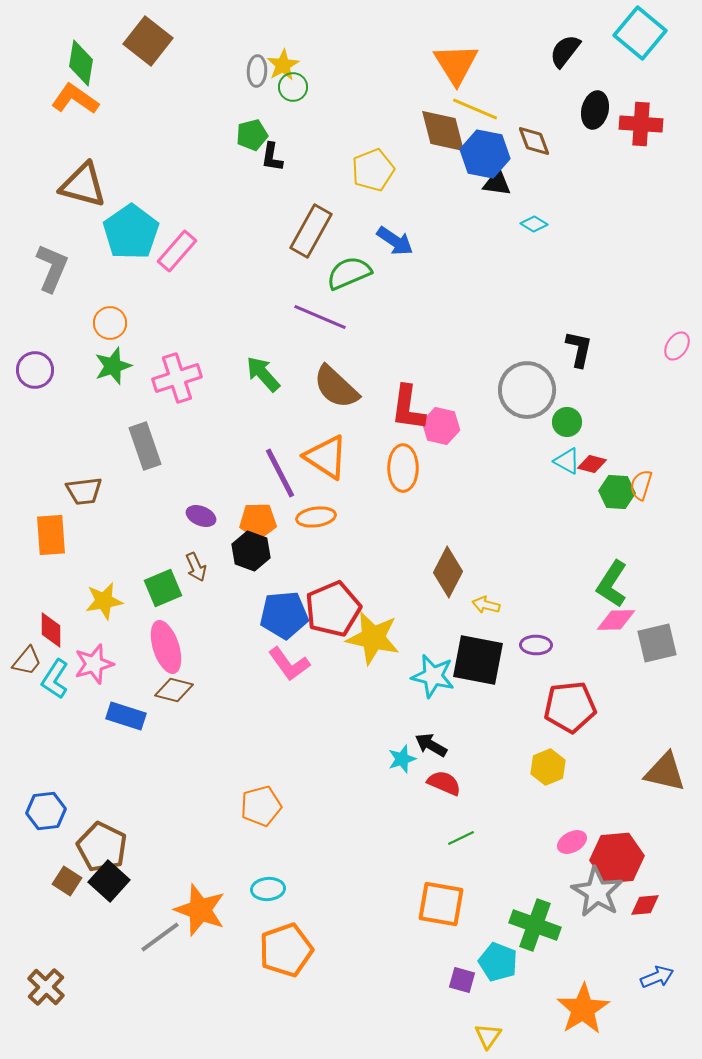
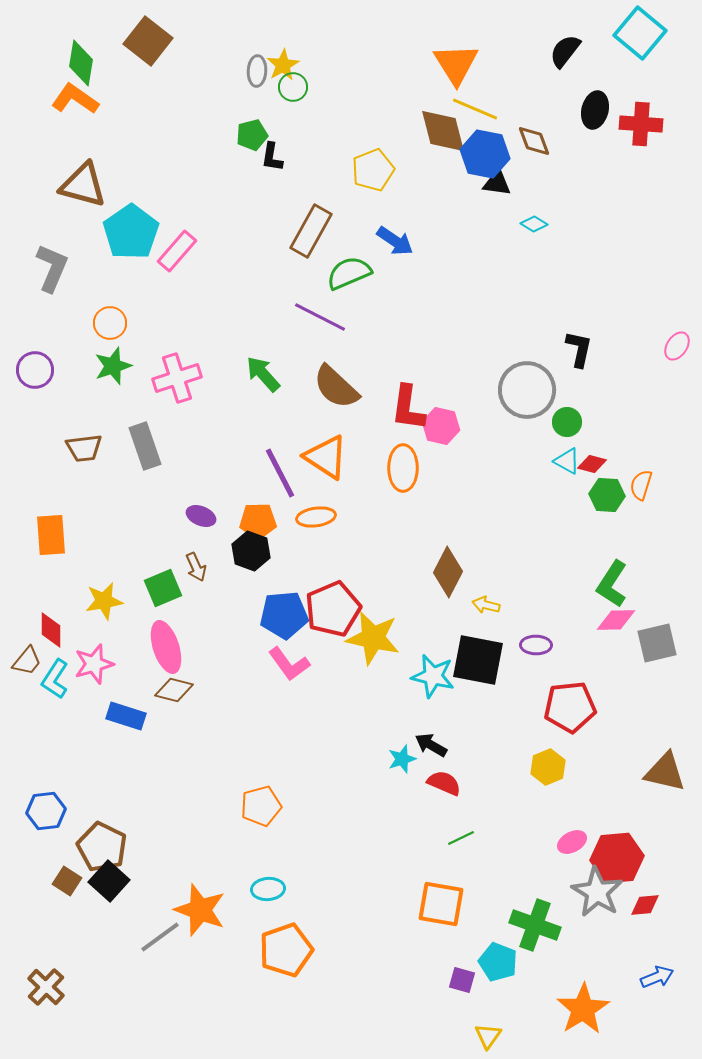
purple line at (320, 317): rotated 4 degrees clockwise
brown trapezoid at (84, 491): moved 43 px up
green hexagon at (617, 492): moved 10 px left, 3 px down
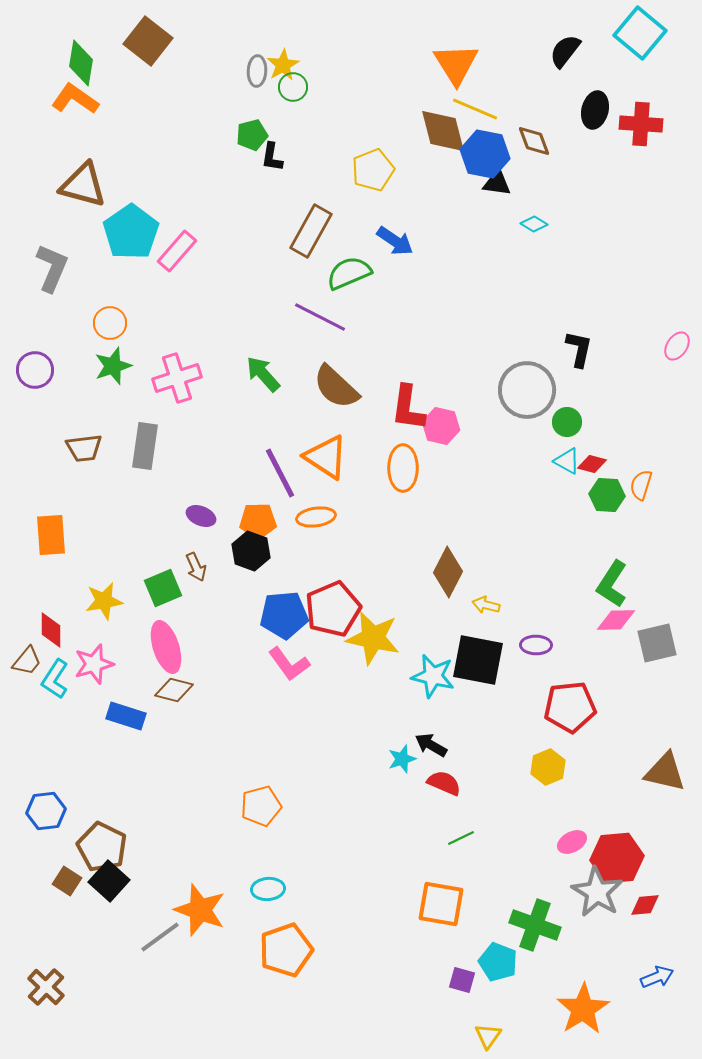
gray rectangle at (145, 446): rotated 27 degrees clockwise
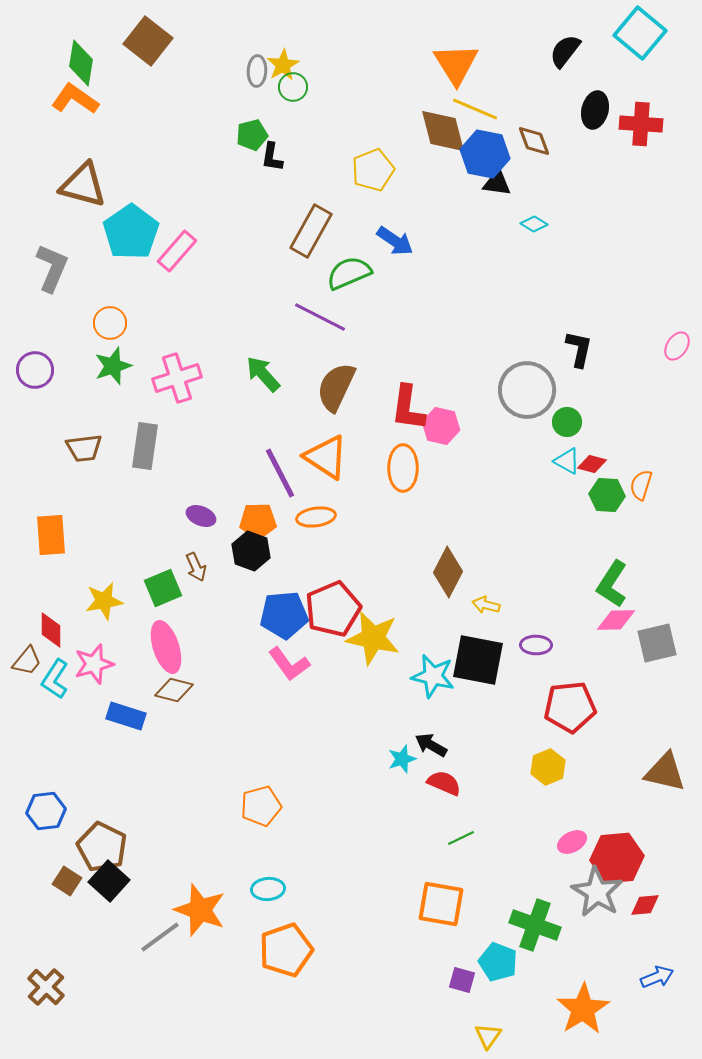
brown semicircle at (336, 387): rotated 72 degrees clockwise
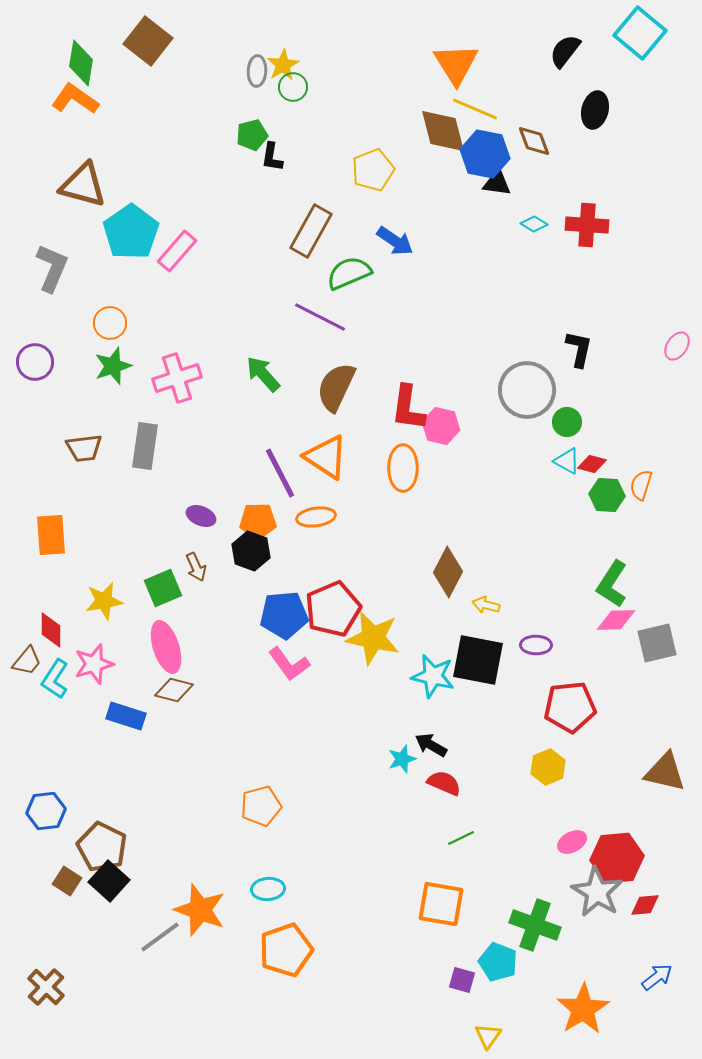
red cross at (641, 124): moved 54 px left, 101 px down
purple circle at (35, 370): moved 8 px up
blue arrow at (657, 977): rotated 16 degrees counterclockwise
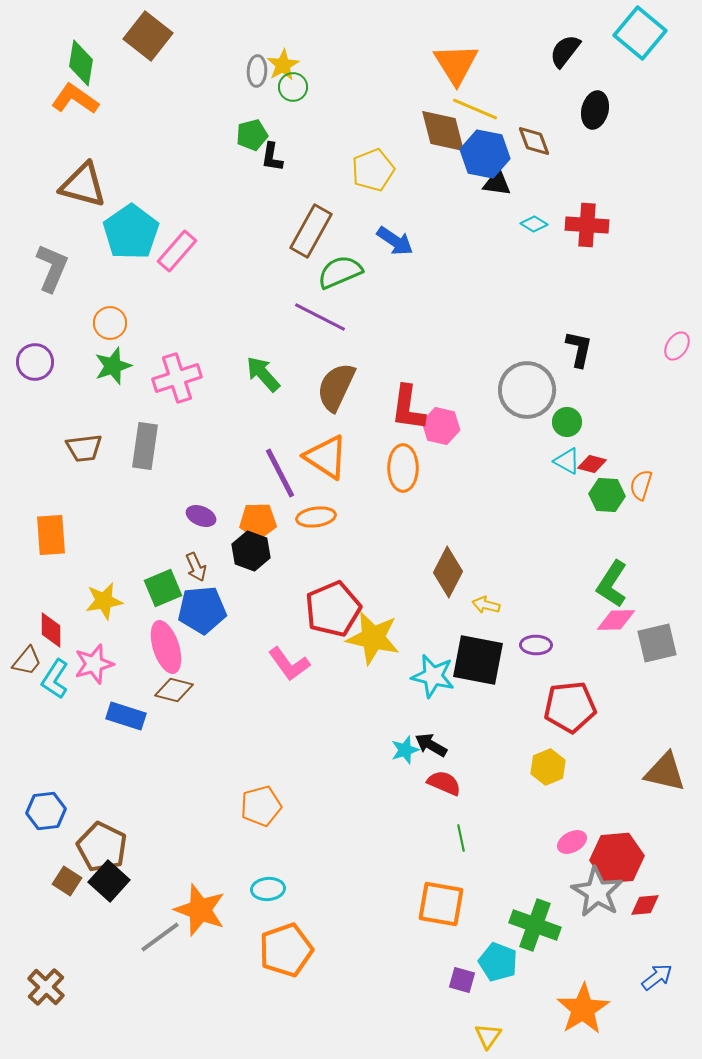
brown square at (148, 41): moved 5 px up
green semicircle at (349, 273): moved 9 px left, 1 px up
blue pentagon at (284, 615): moved 82 px left, 5 px up
cyan star at (402, 759): moved 3 px right, 9 px up
green line at (461, 838): rotated 76 degrees counterclockwise
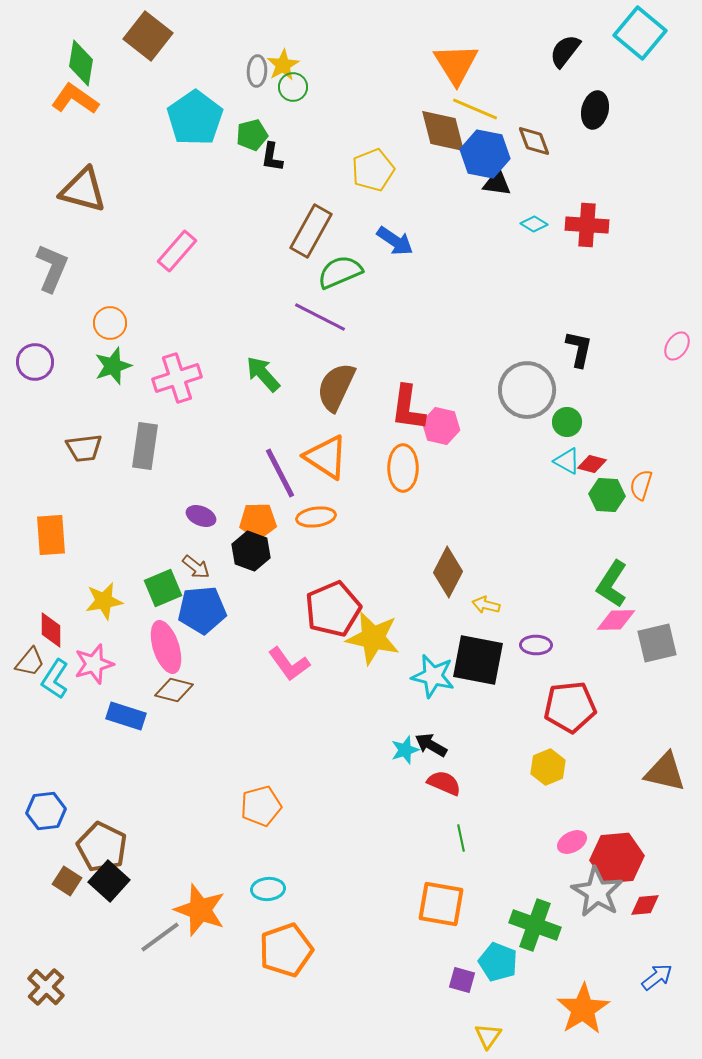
brown triangle at (83, 185): moved 5 px down
cyan pentagon at (131, 232): moved 64 px right, 114 px up
brown arrow at (196, 567): rotated 28 degrees counterclockwise
brown trapezoid at (27, 661): moved 3 px right, 1 px down
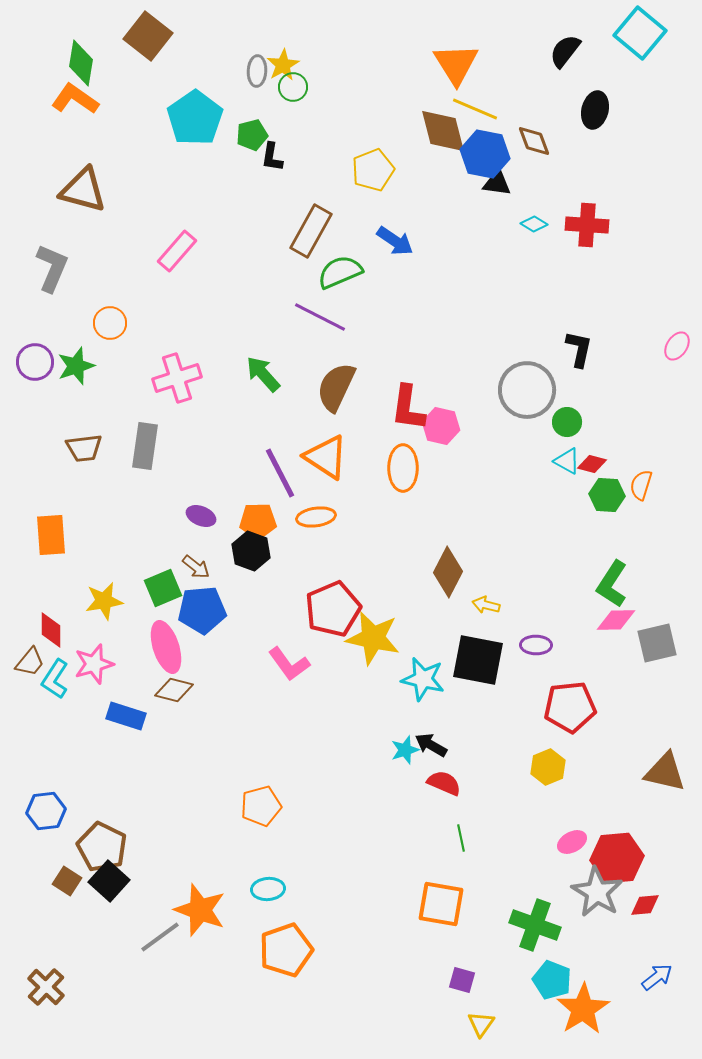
green star at (113, 366): moved 37 px left
cyan star at (433, 676): moved 10 px left, 3 px down
cyan pentagon at (498, 962): moved 54 px right, 18 px down
yellow triangle at (488, 1036): moved 7 px left, 12 px up
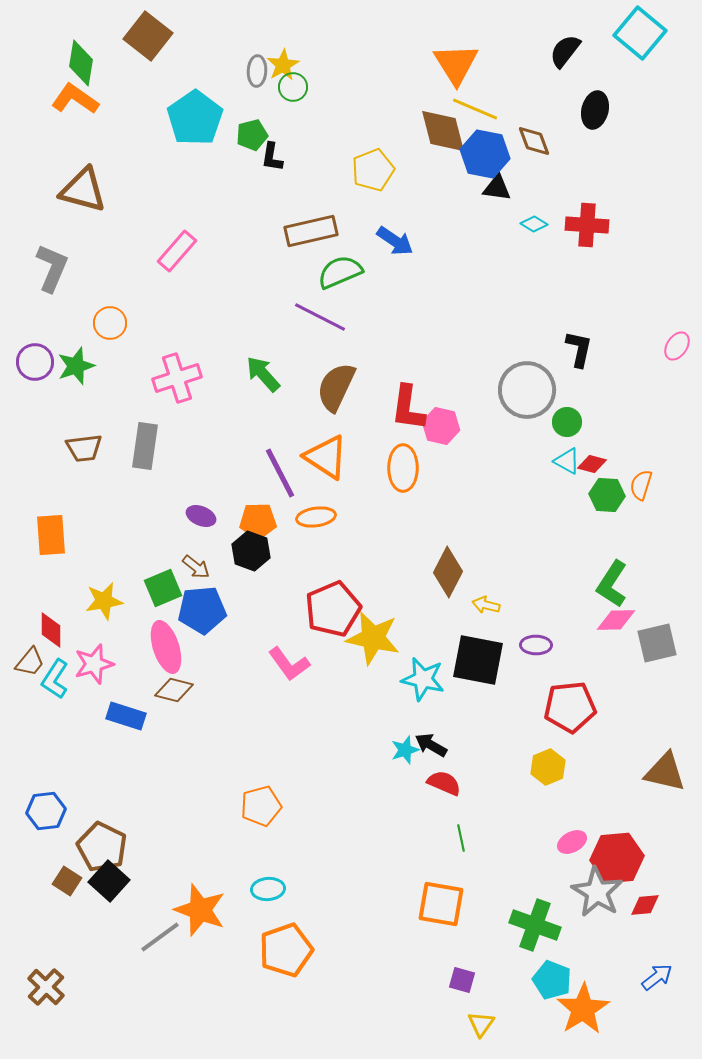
black triangle at (497, 183): moved 5 px down
brown rectangle at (311, 231): rotated 48 degrees clockwise
